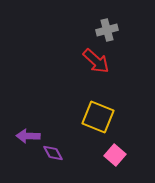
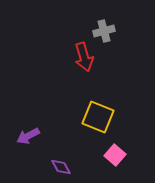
gray cross: moved 3 px left, 1 px down
red arrow: moved 12 px left, 4 px up; rotated 32 degrees clockwise
purple arrow: rotated 30 degrees counterclockwise
purple diamond: moved 8 px right, 14 px down
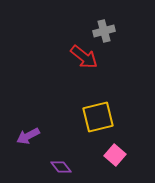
red arrow: rotated 36 degrees counterclockwise
yellow square: rotated 36 degrees counterclockwise
purple diamond: rotated 10 degrees counterclockwise
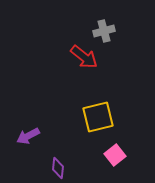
pink square: rotated 10 degrees clockwise
purple diamond: moved 3 px left, 1 px down; rotated 45 degrees clockwise
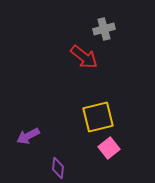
gray cross: moved 2 px up
pink square: moved 6 px left, 7 px up
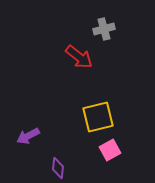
red arrow: moved 5 px left
pink square: moved 1 px right, 2 px down; rotated 10 degrees clockwise
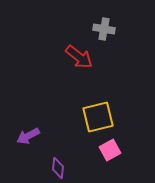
gray cross: rotated 25 degrees clockwise
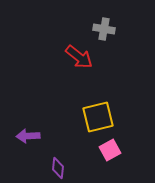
purple arrow: rotated 25 degrees clockwise
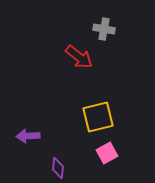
pink square: moved 3 px left, 3 px down
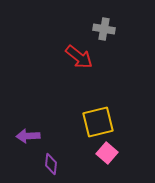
yellow square: moved 5 px down
pink square: rotated 20 degrees counterclockwise
purple diamond: moved 7 px left, 4 px up
